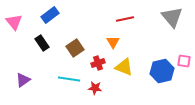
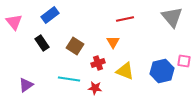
brown square: moved 2 px up; rotated 24 degrees counterclockwise
yellow triangle: moved 1 px right, 4 px down
purple triangle: moved 3 px right, 5 px down
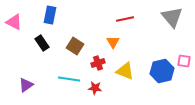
blue rectangle: rotated 42 degrees counterclockwise
pink triangle: rotated 24 degrees counterclockwise
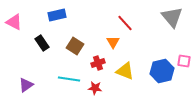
blue rectangle: moved 7 px right; rotated 66 degrees clockwise
red line: moved 4 px down; rotated 60 degrees clockwise
